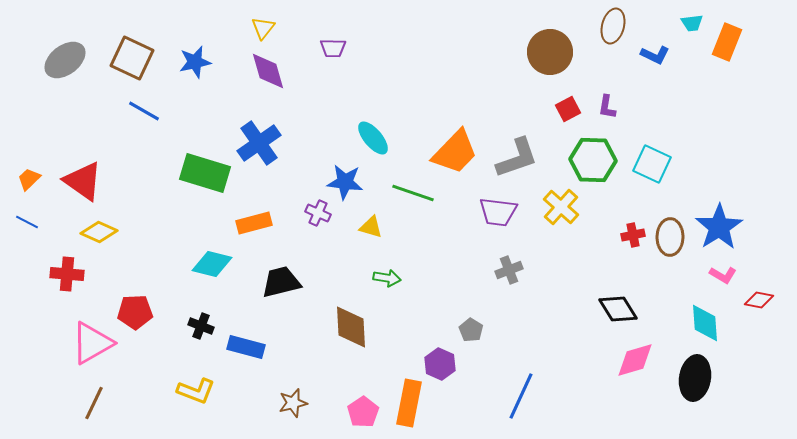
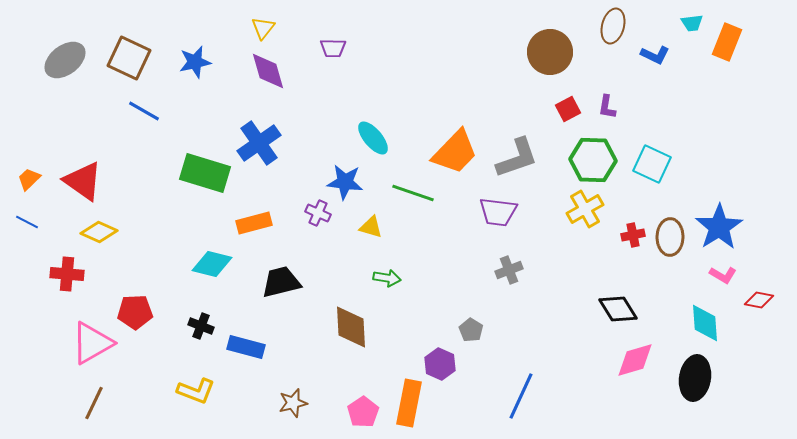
brown square at (132, 58): moved 3 px left
yellow cross at (561, 207): moved 24 px right, 2 px down; rotated 18 degrees clockwise
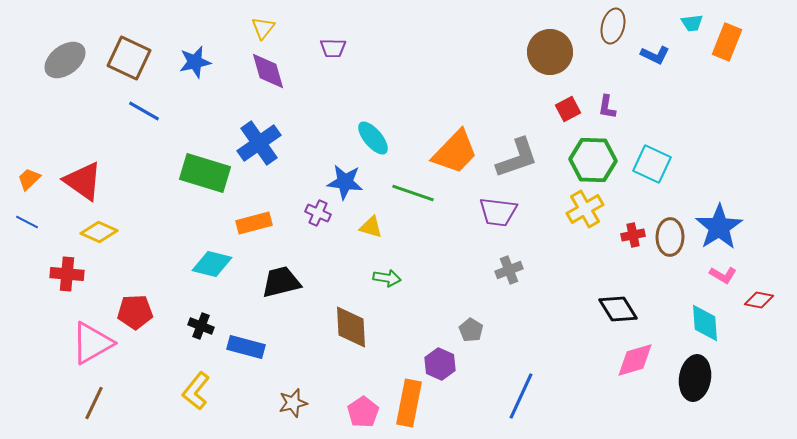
yellow L-shape at (196, 391): rotated 108 degrees clockwise
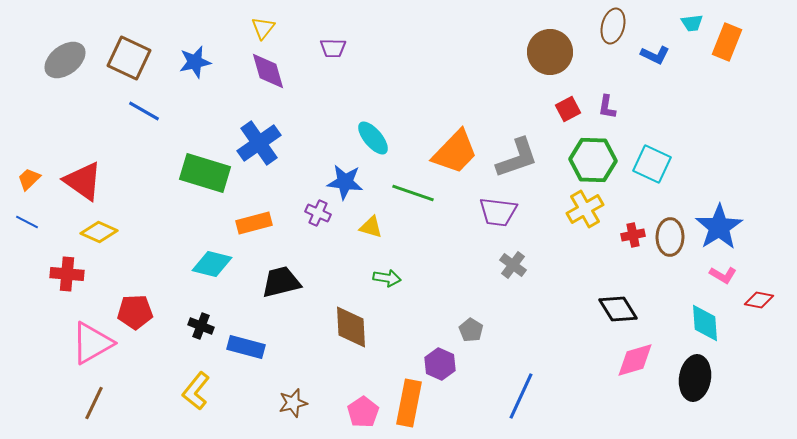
gray cross at (509, 270): moved 4 px right, 5 px up; rotated 32 degrees counterclockwise
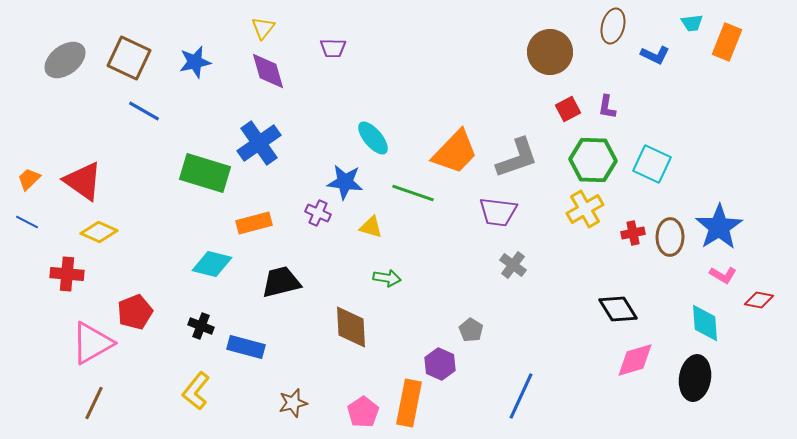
red cross at (633, 235): moved 2 px up
red pentagon at (135, 312): rotated 20 degrees counterclockwise
